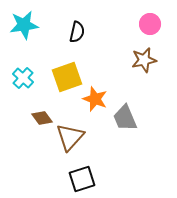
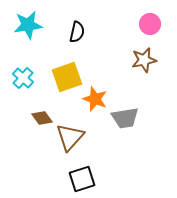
cyan star: moved 4 px right
gray trapezoid: rotated 76 degrees counterclockwise
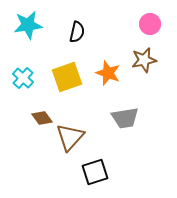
orange star: moved 13 px right, 26 px up
black square: moved 13 px right, 7 px up
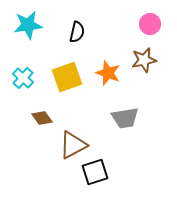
brown triangle: moved 3 px right, 8 px down; rotated 20 degrees clockwise
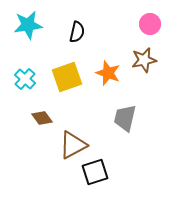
cyan cross: moved 2 px right, 1 px down
gray trapezoid: rotated 112 degrees clockwise
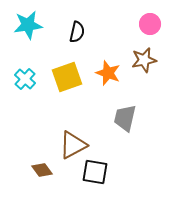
brown diamond: moved 52 px down
black square: rotated 28 degrees clockwise
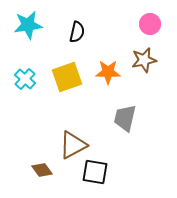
orange star: moved 1 px up; rotated 20 degrees counterclockwise
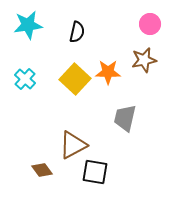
yellow square: moved 8 px right, 2 px down; rotated 28 degrees counterclockwise
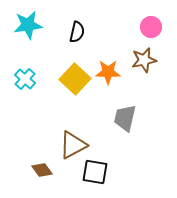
pink circle: moved 1 px right, 3 px down
